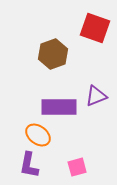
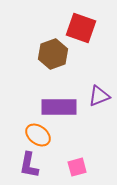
red square: moved 14 px left
purple triangle: moved 3 px right
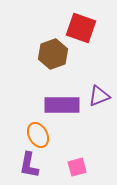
purple rectangle: moved 3 px right, 2 px up
orange ellipse: rotated 25 degrees clockwise
